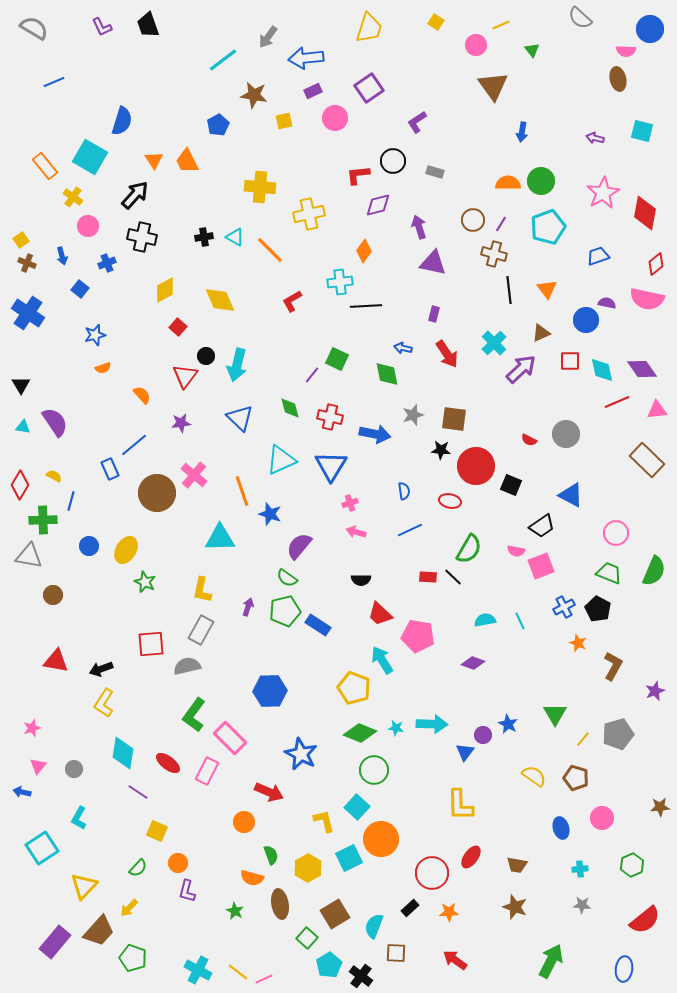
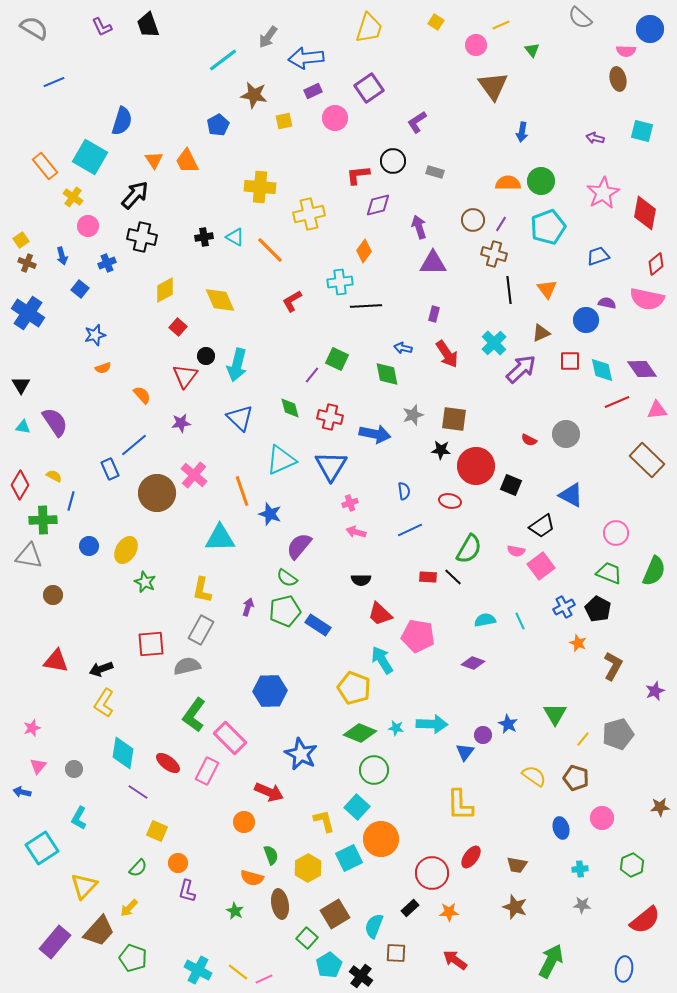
purple triangle at (433, 263): rotated 12 degrees counterclockwise
pink square at (541, 566): rotated 16 degrees counterclockwise
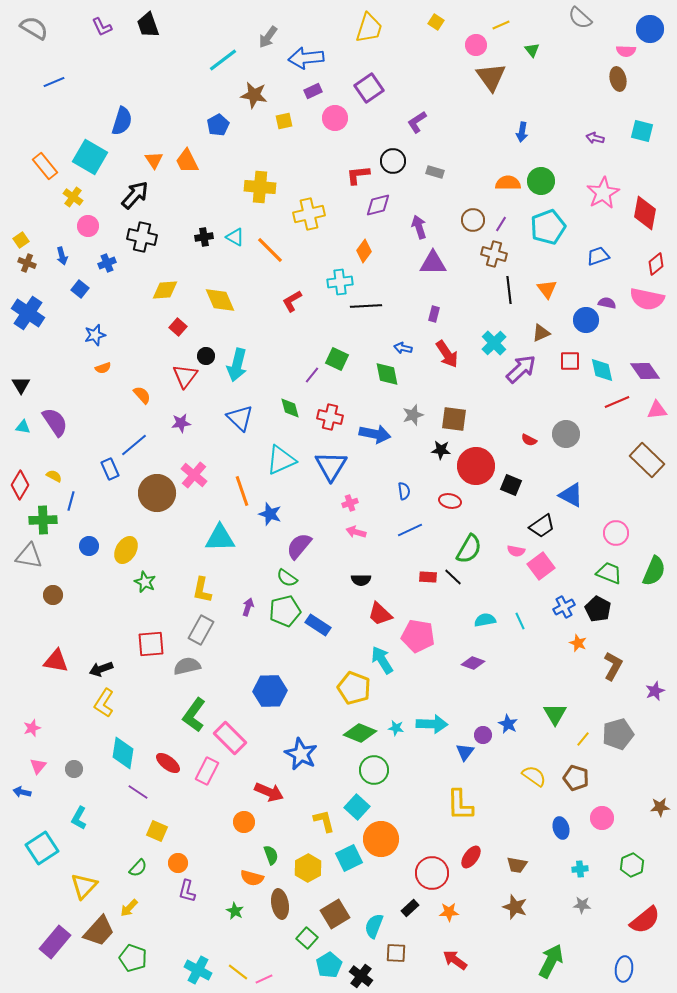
brown triangle at (493, 86): moved 2 px left, 9 px up
yellow diamond at (165, 290): rotated 24 degrees clockwise
purple diamond at (642, 369): moved 3 px right, 2 px down
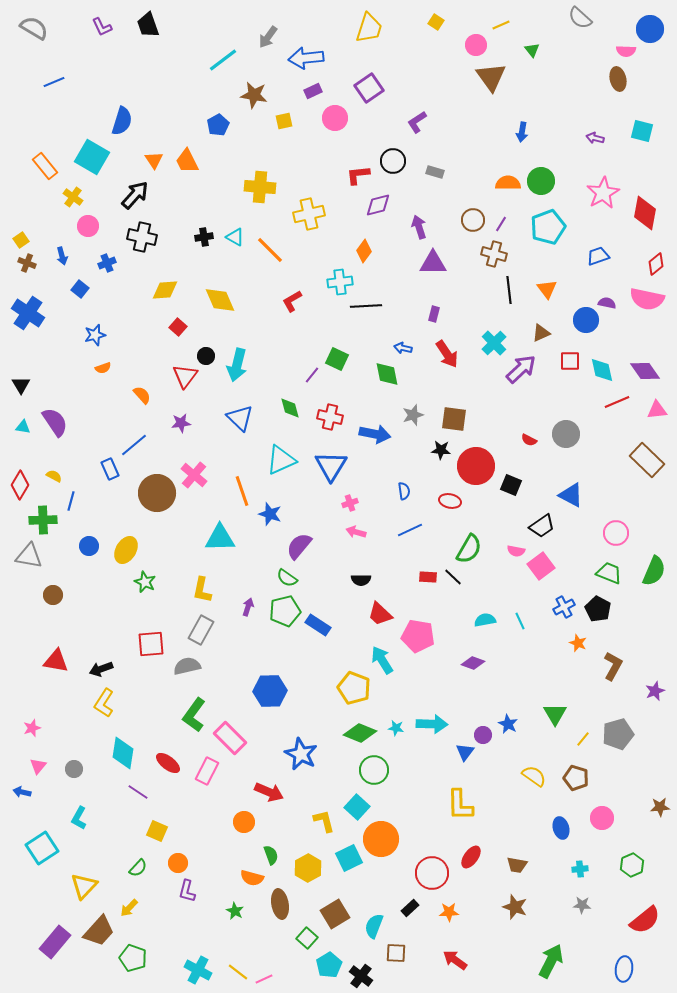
cyan square at (90, 157): moved 2 px right
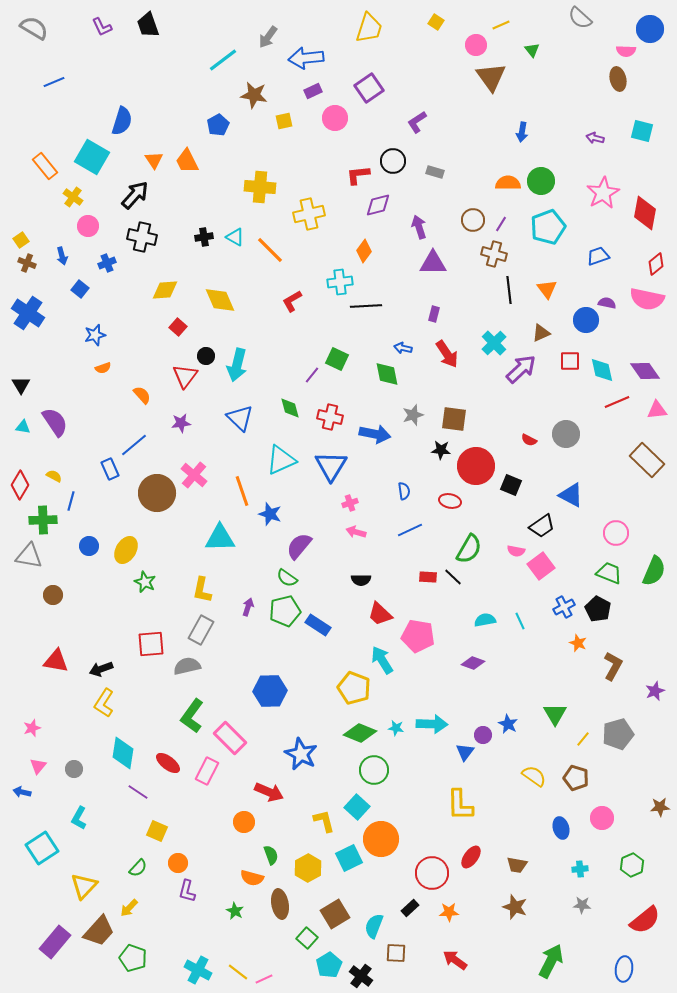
green L-shape at (194, 715): moved 2 px left, 1 px down
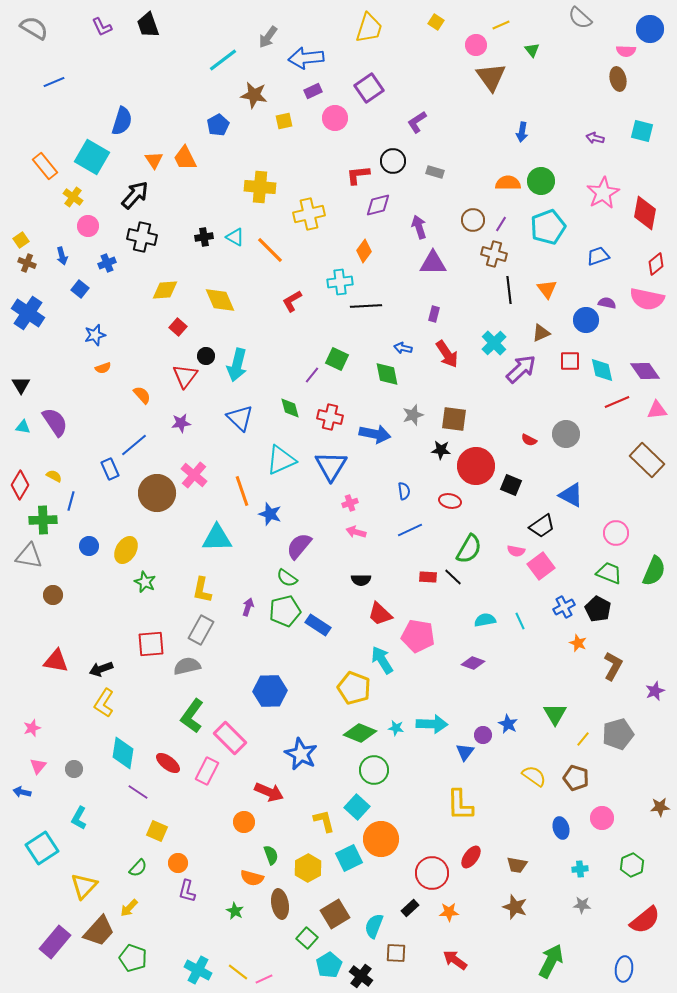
orange trapezoid at (187, 161): moved 2 px left, 3 px up
cyan triangle at (220, 538): moved 3 px left
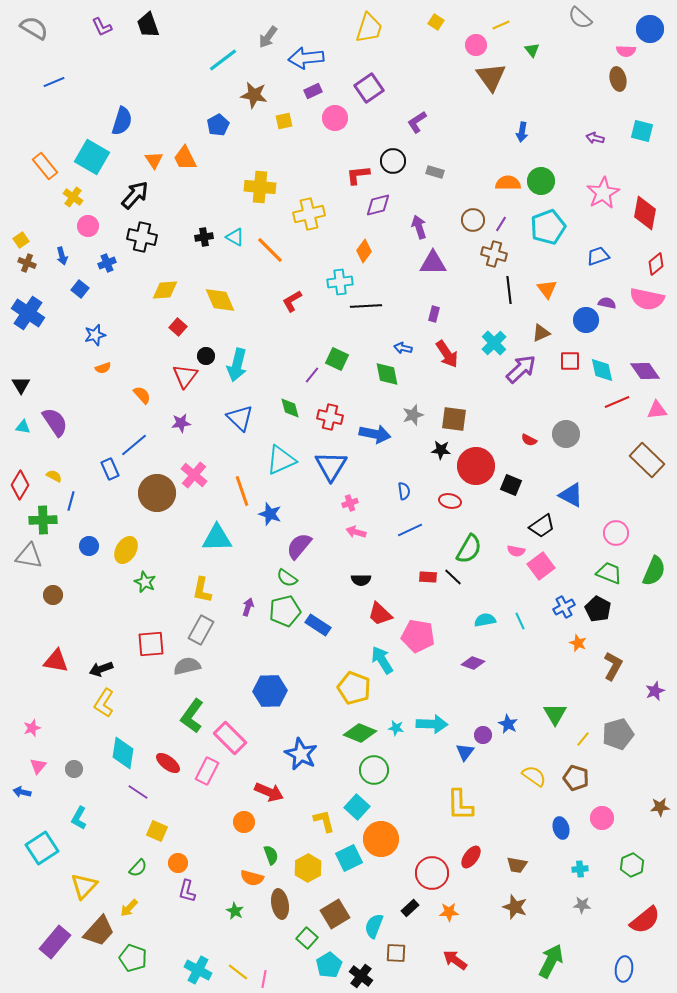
pink line at (264, 979): rotated 54 degrees counterclockwise
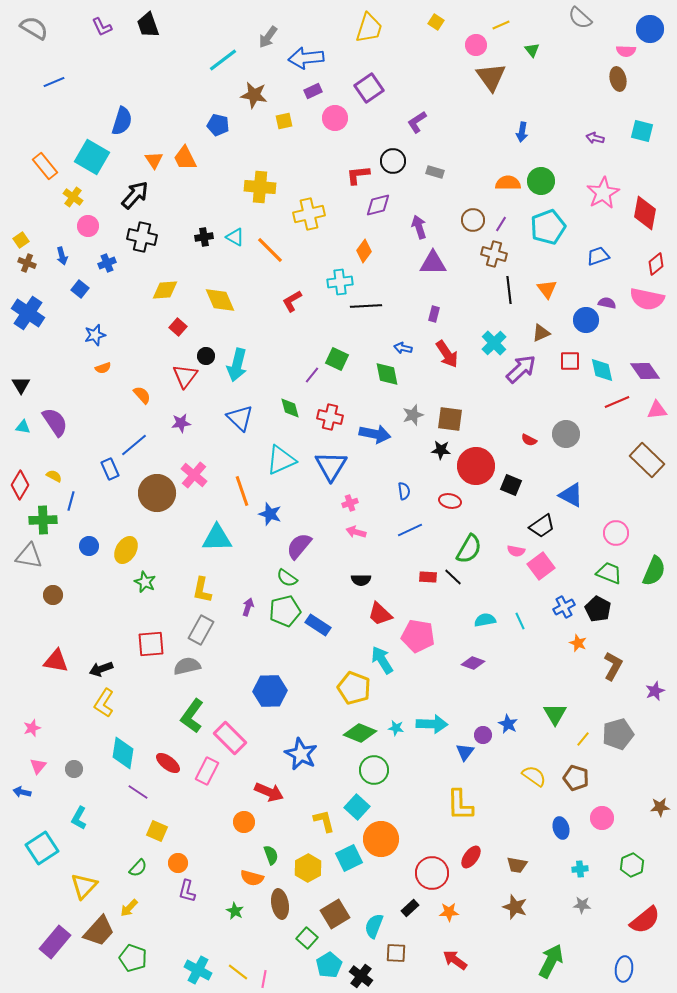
blue pentagon at (218, 125): rotated 30 degrees counterclockwise
brown square at (454, 419): moved 4 px left
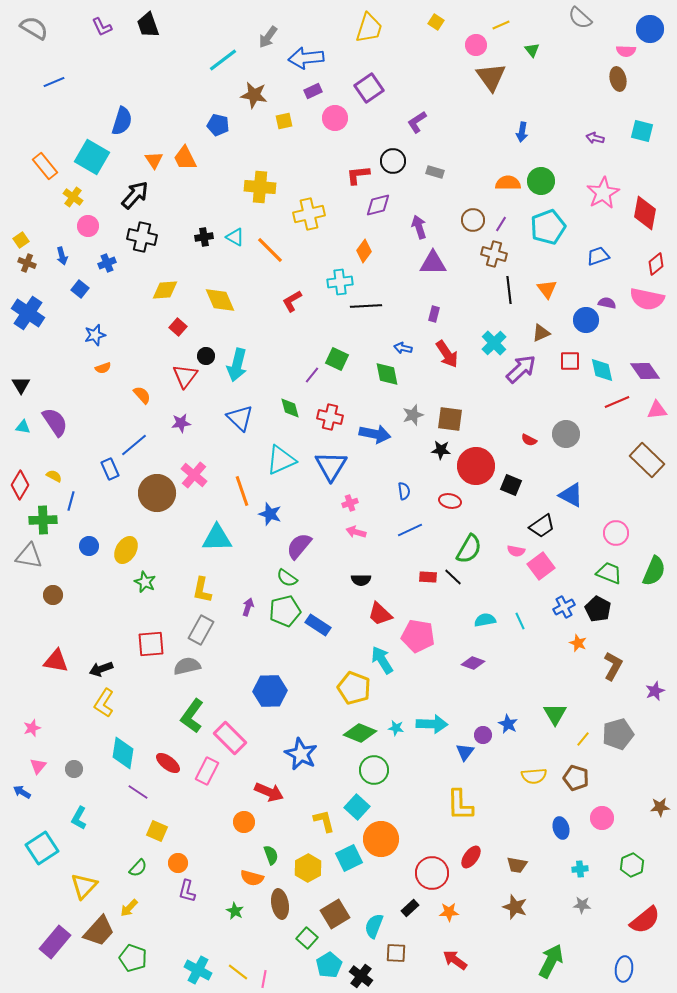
yellow semicircle at (534, 776): rotated 140 degrees clockwise
blue arrow at (22, 792): rotated 18 degrees clockwise
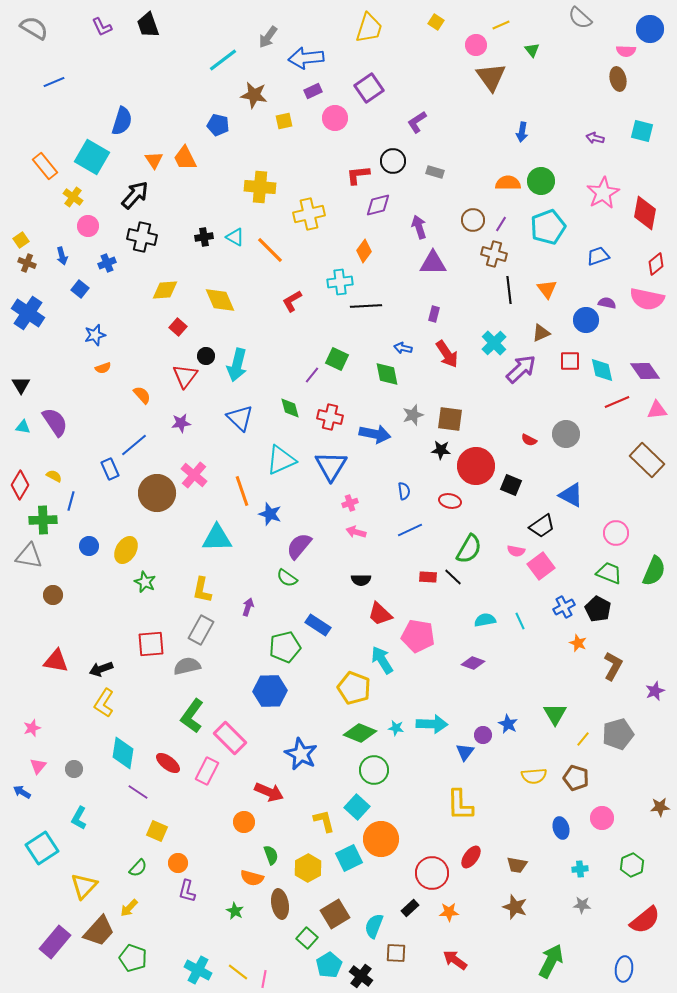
green pentagon at (285, 611): moved 36 px down
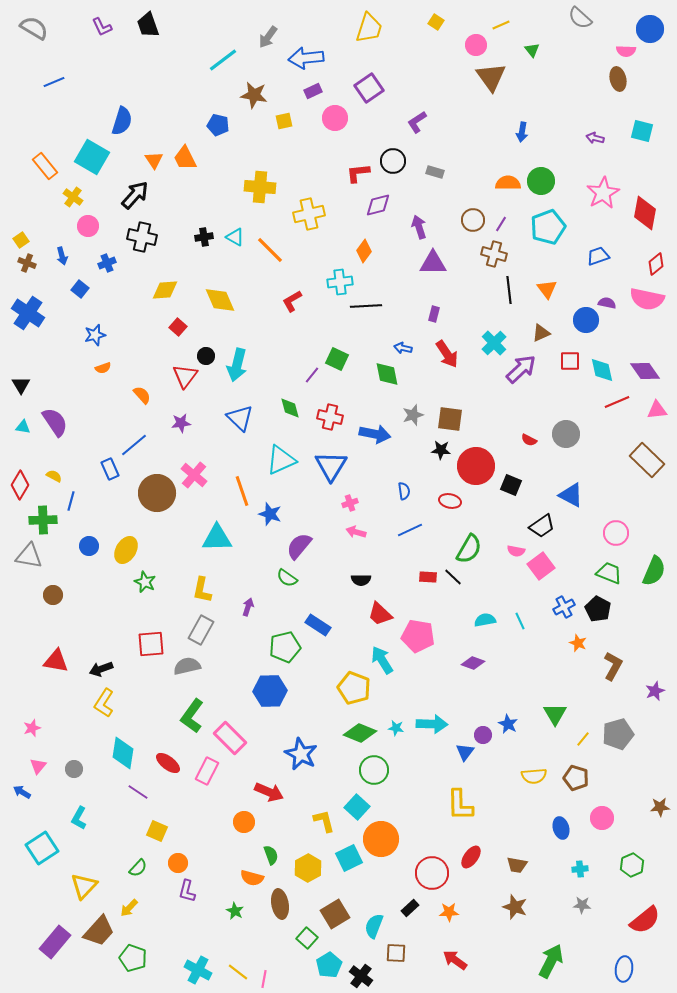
red L-shape at (358, 175): moved 2 px up
